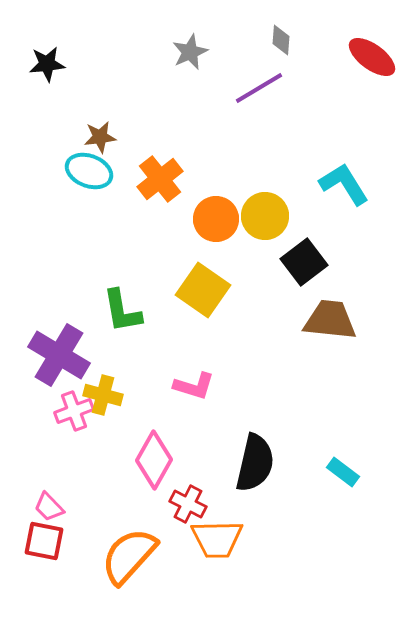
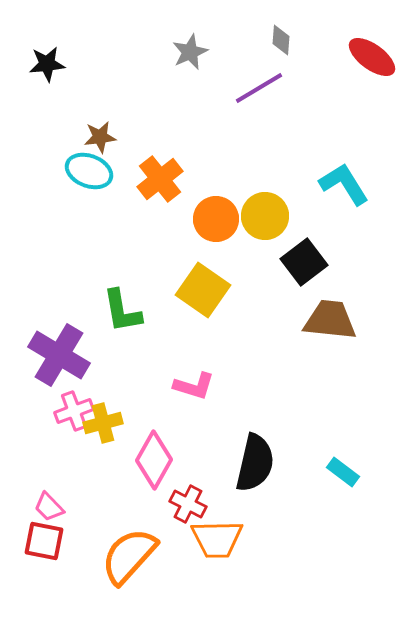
yellow cross: moved 28 px down; rotated 30 degrees counterclockwise
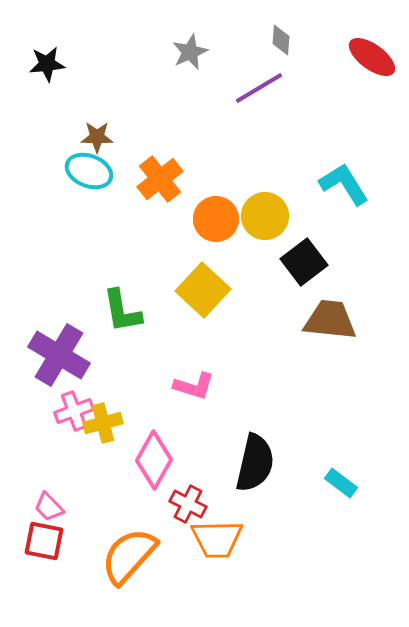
brown star: moved 3 px left; rotated 8 degrees clockwise
yellow square: rotated 8 degrees clockwise
cyan rectangle: moved 2 px left, 11 px down
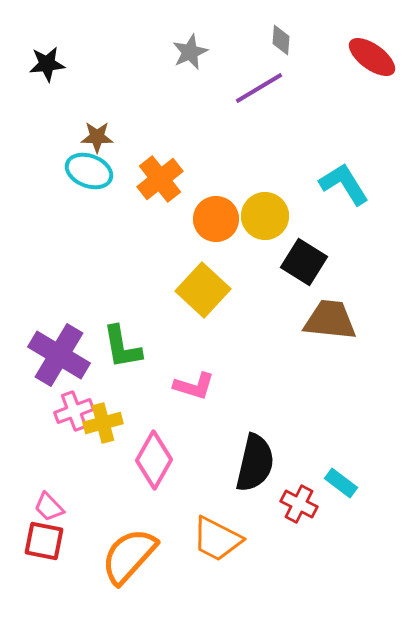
black square: rotated 21 degrees counterclockwise
green L-shape: moved 36 px down
red cross: moved 111 px right
orange trapezoid: rotated 28 degrees clockwise
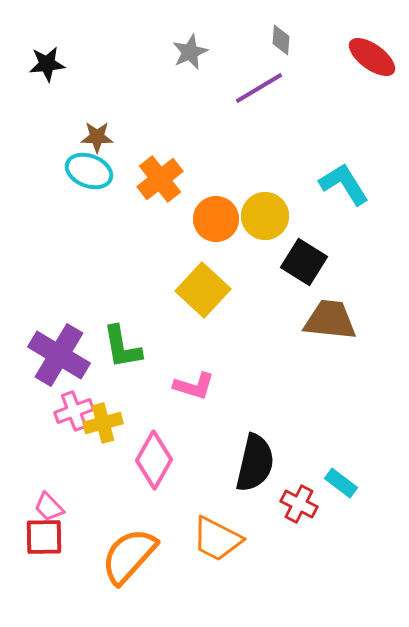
red square: moved 4 px up; rotated 12 degrees counterclockwise
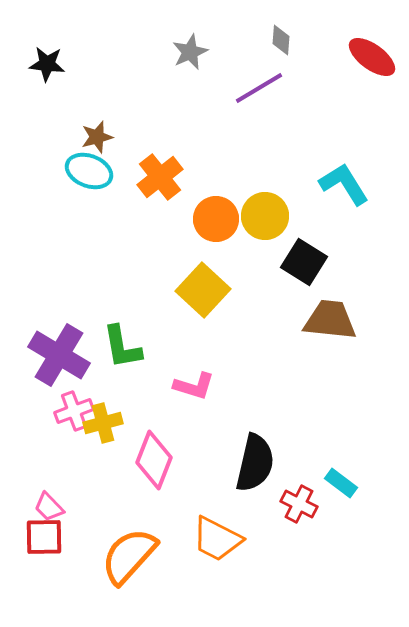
black star: rotated 12 degrees clockwise
brown star: rotated 16 degrees counterclockwise
orange cross: moved 2 px up
pink diamond: rotated 8 degrees counterclockwise
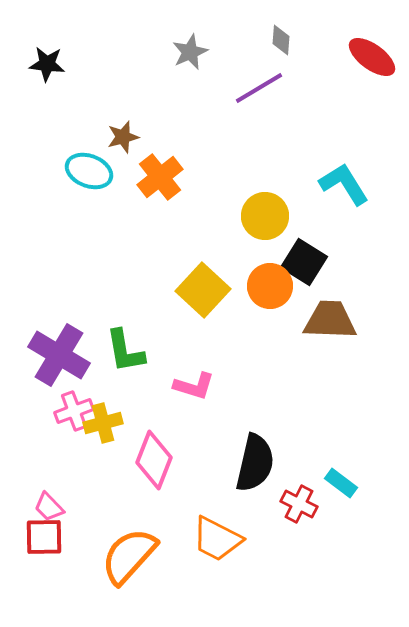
brown star: moved 26 px right
orange circle: moved 54 px right, 67 px down
brown trapezoid: rotated 4 degrees counterclockwise
green L-shape: moved 3 px right, 4 px down
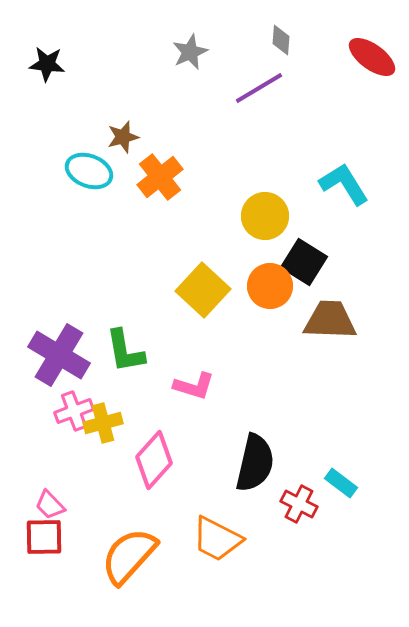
pink diamond: rotated 20 degrees clockwise
pink trapezoid: moved 1 px right, 2 px up
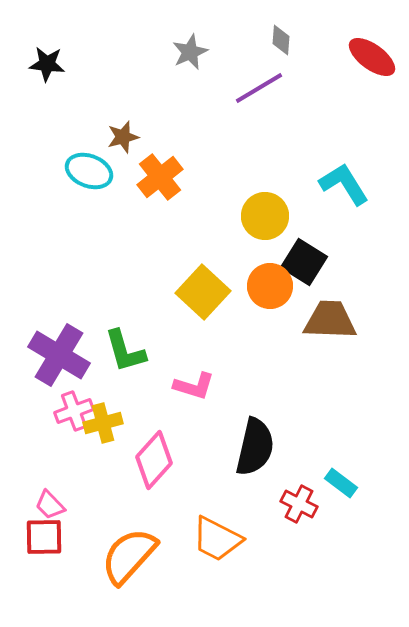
yellow square: moved 2 px down
green L-shape: rotated 6 degrees counterclockwise
black semicircle: moved 16 px up
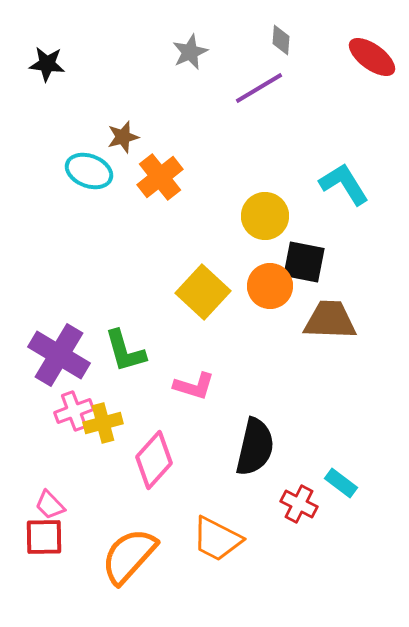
black square: rotated 21 degrees counterclockwise
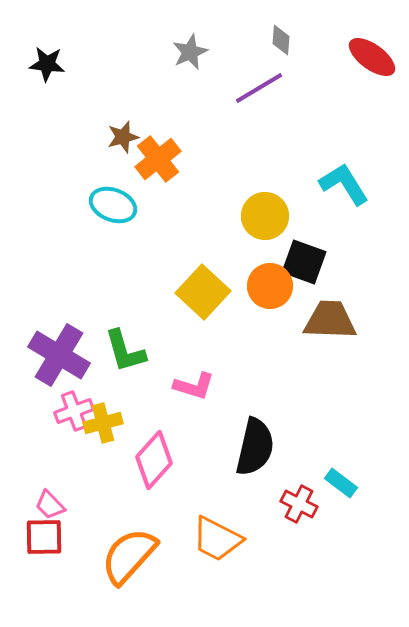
cyan ellipse: moved 24 px right, 34 px down
orange cross: moved 2 px left, 18 px up
black square: rotated 9 degrees clockwise
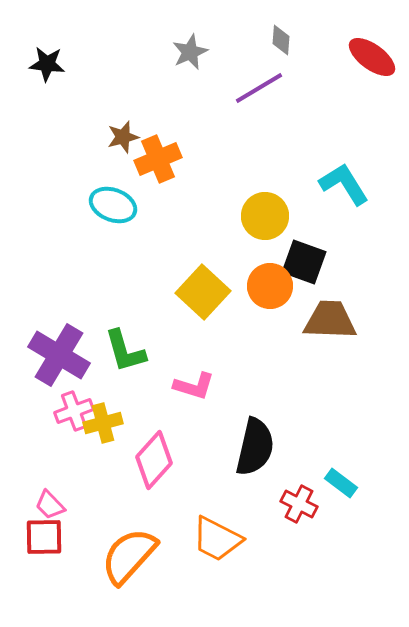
orange cross: rotated 15 degrees clockwise
